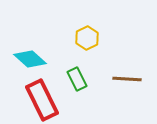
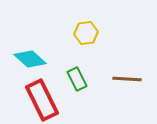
yellow hexagon: moved 1 px left, 5 px up; rotated 20 degrees clockwise
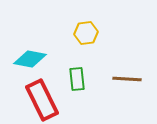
cyan diamond: rotated 32 degrees counterclockwise
green rectangle: rotated 20 degrees clockwise
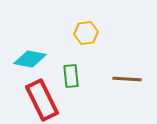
green rectangle: moved 6 px left, 3 px up
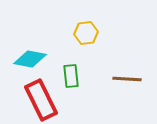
red rectangle: moved 1 px left
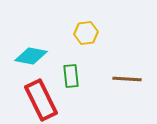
cyan diamond: moved 1 px right, 3 px up
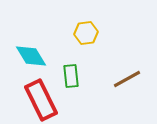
cyan diamond: rotated 48 degrees clockwise
brown line: rotated 32 degrees counterclockwise
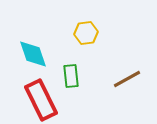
cyan diamond: moved 2 px right, 2 px up; rotated 12 degrees clockwise
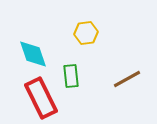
red rectangle: moved 2 px up
